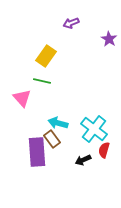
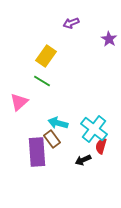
green line: rotated 18 degrees clockwise
pink triangle: moved 3 px left, 4 px down; rotated 30 degrees clockwise
red semicircle: moved 3 px left, 4 px up
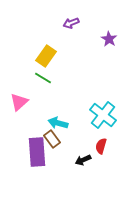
green line: moved 1 px right, 3 px up
cyan cross: moved 9 px right, 14 px up
